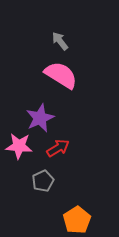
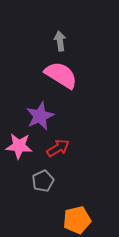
gray arrow: rotated 30 degrees clockwise
purple star: moved 2 px up
orange pentagon: rotated 20 degrees clockwise
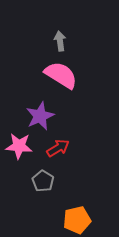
gray pentagon: rotated 15 degrees counterclockwise
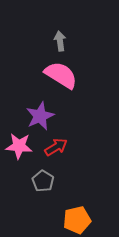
red arrow: moved 2 px left, 1 px up
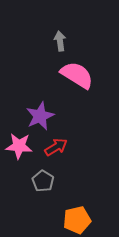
pink semicircle: moved 16 px right
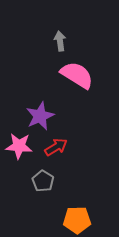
orange pentagon: rotated 12 degrees clockwise
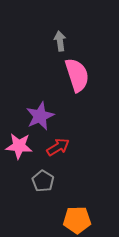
pink semicircle: rotated 40 degrees clockwise
red arrow: moved 2 px right
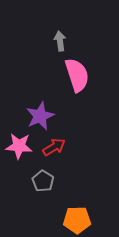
red arrow: moved 4 px left
